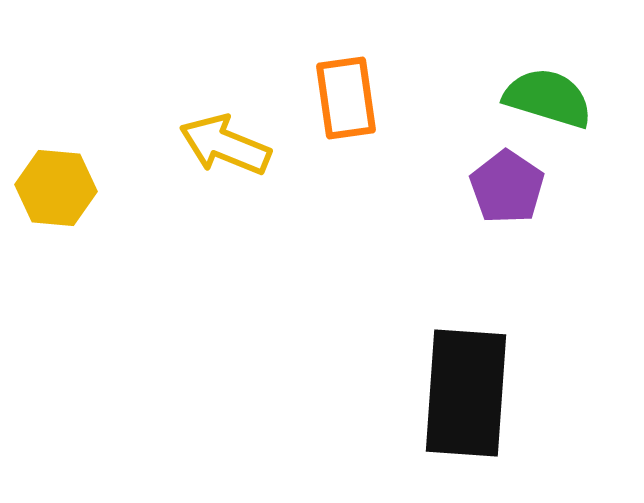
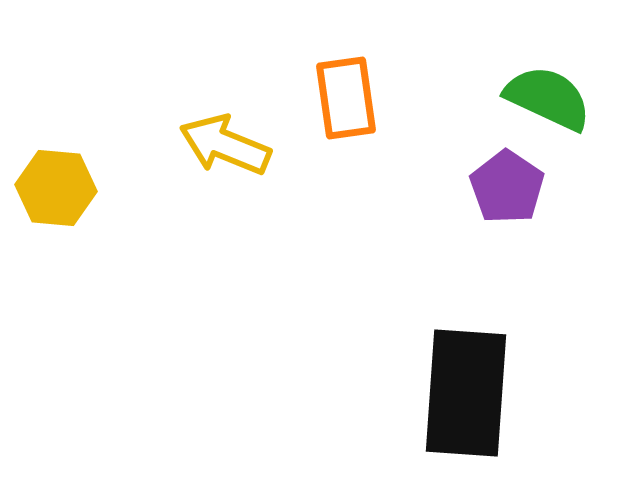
green semicircle: rotated 8 degrees clockwise
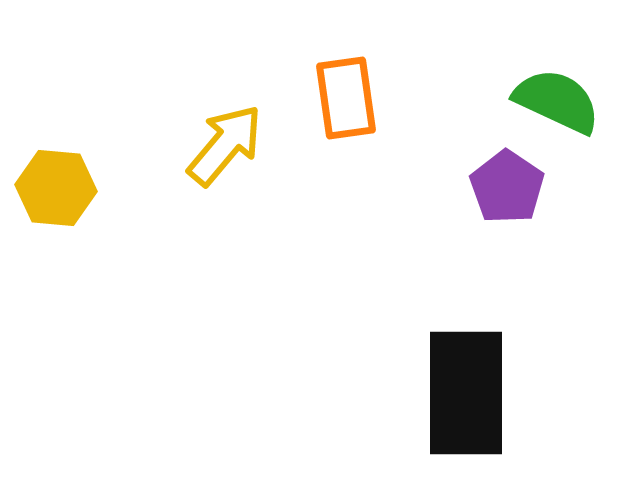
green semicircle: moved 9 px right, 3 px down
yellow arrow: rotated 108 degrees clockwise
black rectangle: rotated 4 degrees counterclockwise
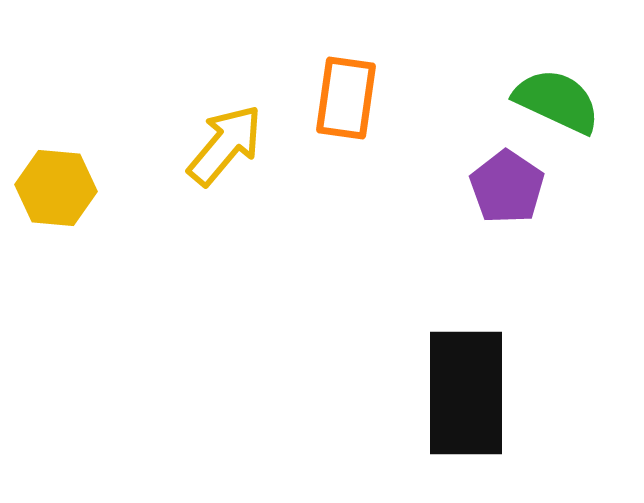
orange rectangle: rotated 16 degrees clockwise
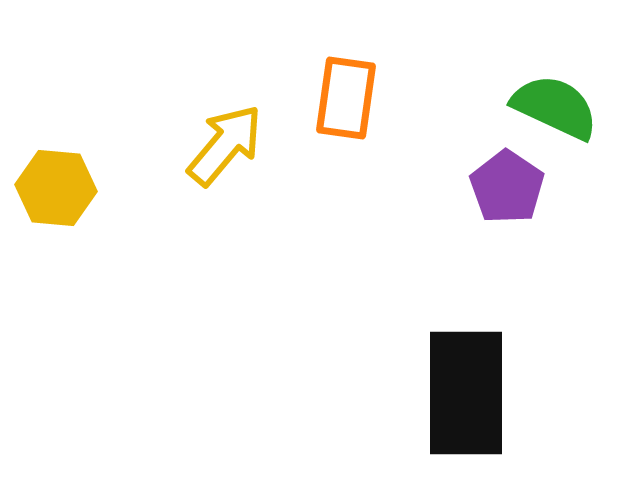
green semicircle: moved 2 px left, 6 px down
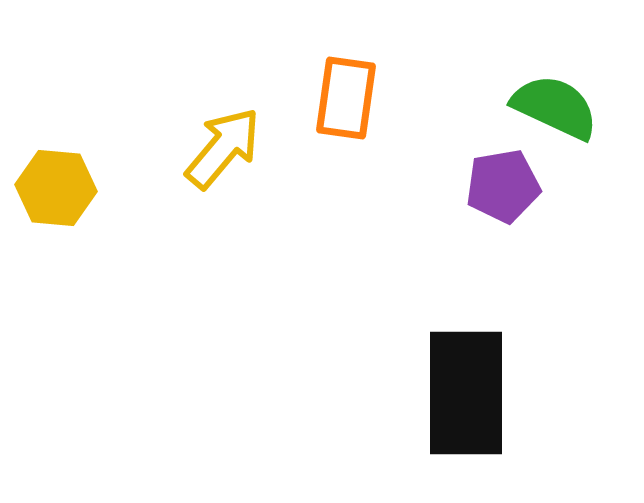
yellow arrow: moved 2 px left, 3 px down
purple pentagon: moved 4 px left, 1 px up; rotated 28 degrees clockwise
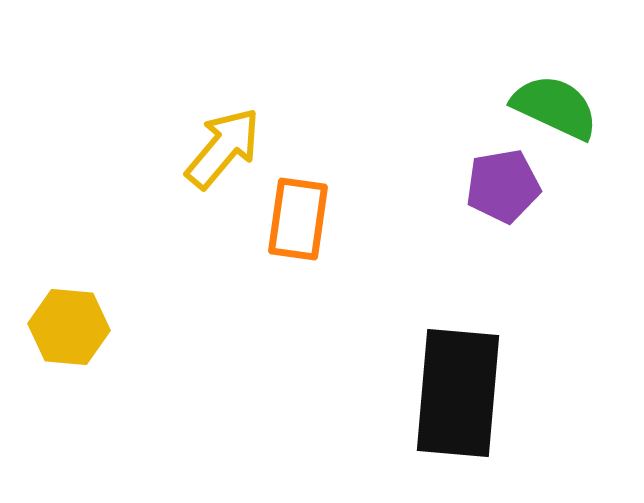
orange rectangle: moved 48 px left, 121 px down
yellow hexagon: moved 13 px right, 139 px down
black rectangle: moved 8 px left; rotated 5 degrees clockwise
